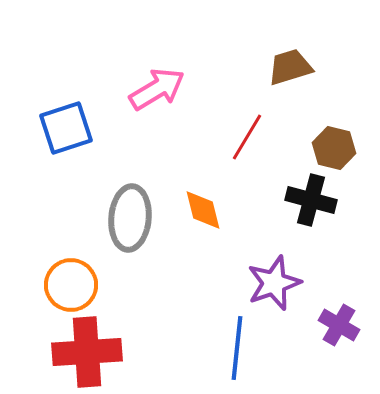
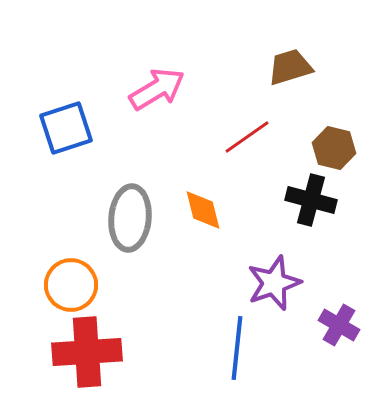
red line: rotated 24 degrees clockwise
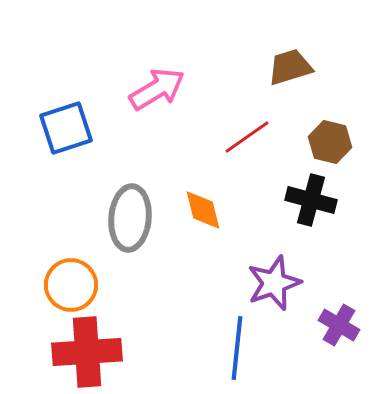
brown hexagon: moved 4 px left, 6 px up
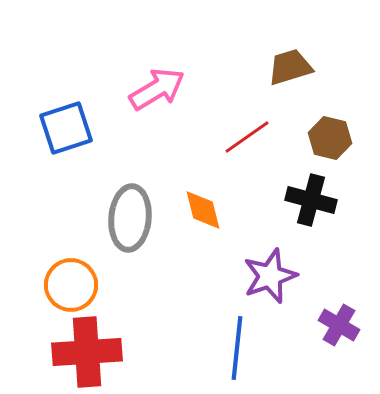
brown hexagon: moved 4 px up
purple star: moved 4 px left, 7 px up
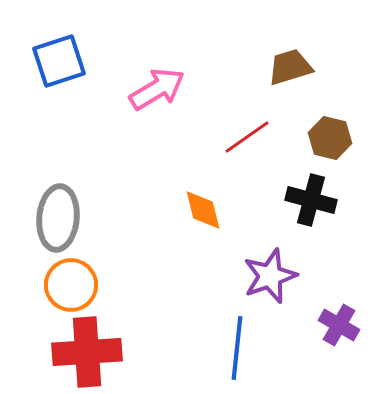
blue square: moved 7 px left, 67 px up
gray ellipse: moved 72 px left
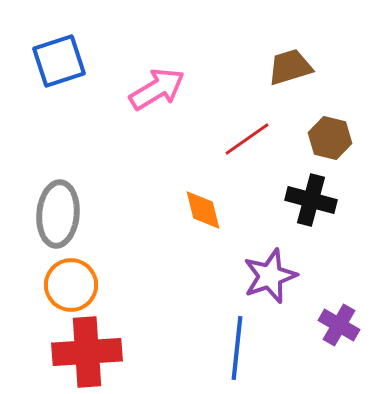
red line: moved 2 px down
gray ellipse: moved 4 px up
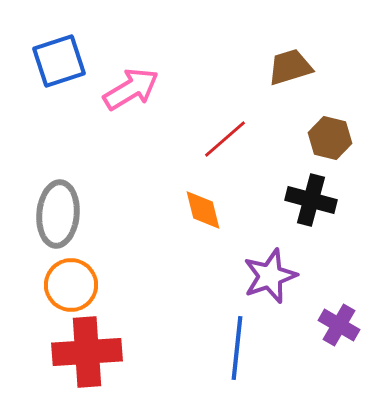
pink arrow: moved 26 px left
red line: moved 22 px left; rotated 6 degrees counterclockwise
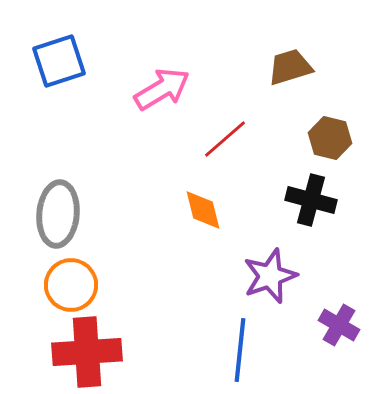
pink arrow: moved 31 px right
blue line: moved 3 px right, 2 px down
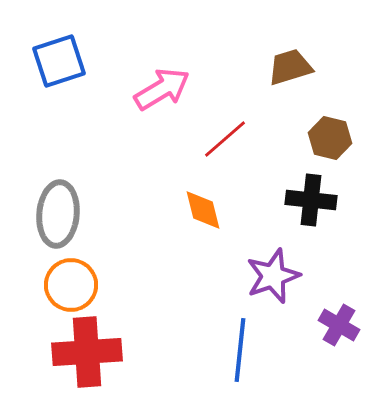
black cross: rotated 9 degrees counterclockwise
purple star: moved 3 px right
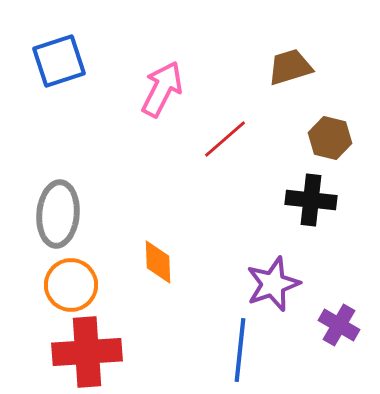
pink arrow: rotated 32 degrees counterclockwise
orange diamond: moved 45 px left, 52 px down; rotated 12 degrees clockwise
purple star: moved 8 px down
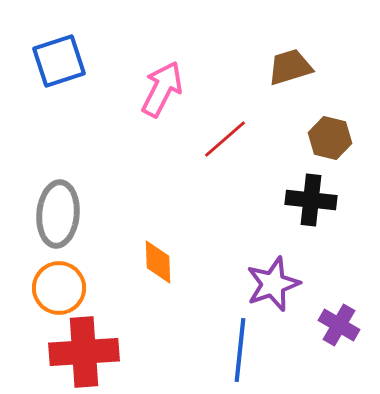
orange circle: moved 12 px left, 3 px down
red cross: moved 3 px left
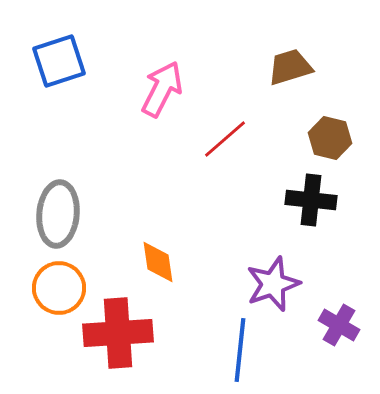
orange diamond: rotated 6 degrees counterclockwise
red cross: moved 34 px right, 19 px up
